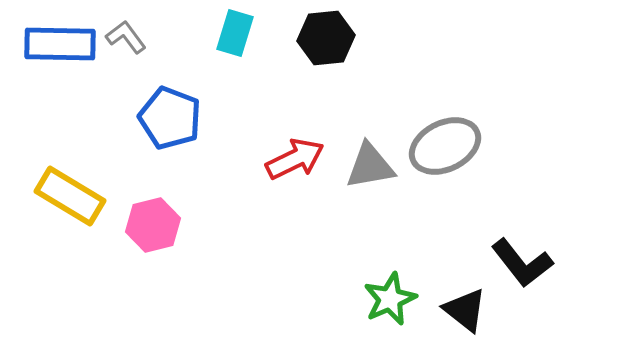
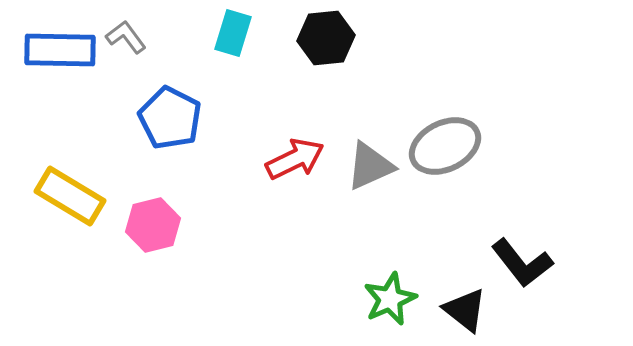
cyan rectangle: moved 2 px left
blue rectangle: moved 6 px down
blue pentagon: rotated 6 degrees clockwise
gray triangle: rotated 14 degrees counterclockwise
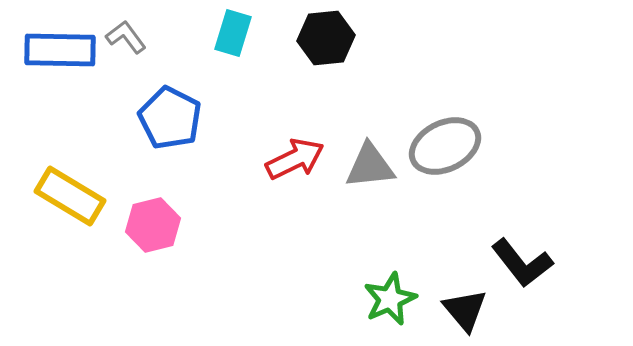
gray triangle: rotated 18 degrees clockwise
black triangle: rotated 12 degrees clockwise
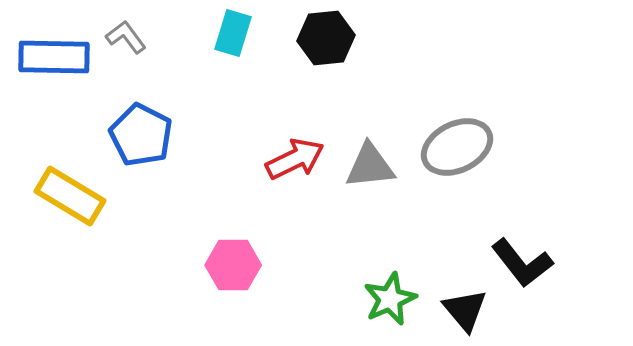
blue rectangle: moved 6 px left, 7 px down
blue pentagon: moved 29 px left, 17 px down
gray ellipse: moved 12 px right, 1 px down
pink hexagon: moved 80 px right, 40 px down; rotated 14 degrees clockwise
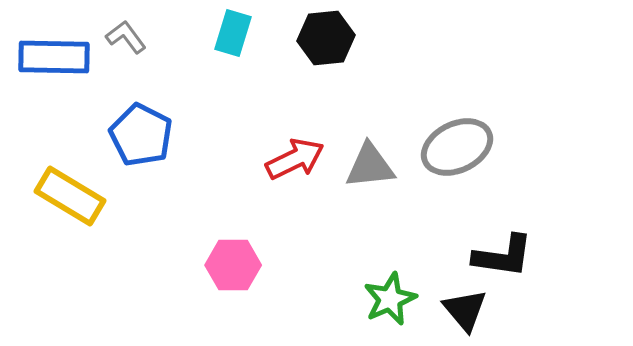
black L-shape: moved 19 px left, 7 px up; rotated 44 degrees counterclockwise
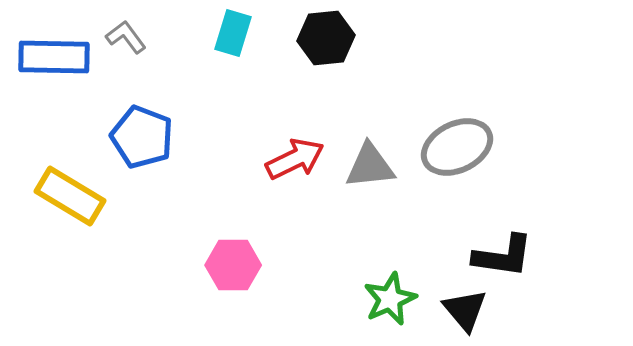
blue pentagon: moved 1 px right, 2 px down; rotated 6 degrees counterclockwise
